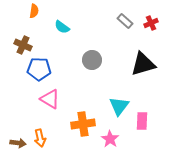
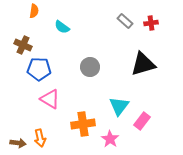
red cross: rotated 16 degrees clockwise
gray circle: moved 2 px left, 7 px down
pink rectangle: rotated 36 degrees clockwise
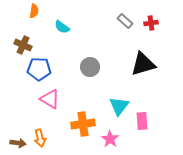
pink rectangle: rotated 42 degrees counterclockwise
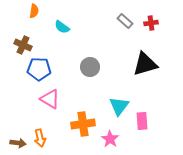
black triangle: moved 2 px right
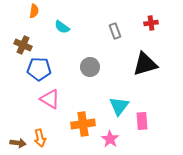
gray rectangle: moved 10 px left, 10 px down; rotated 28 degrees clockwise
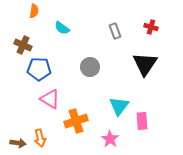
red cross: moved 4 px down; rotated 24 degrees clockwise
cyan semicircle: moved 1 px down
black triangle: rotated 40 degrees counterclockwise
orange cross: moved 7 px left, 3 px up; rotated 10 degrees counterclockwise
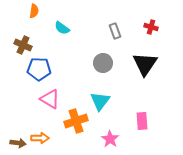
gray circle: moved 13 px right, 4 px up
cyan triangle: moved 19 px left, 5 px up
orange arrow: rotated 78 degrees counterclockwise
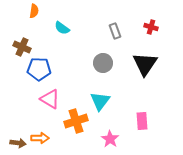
brown cross: moved 1 px left, 2 px down
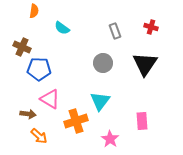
orange arrow: moved 1 px left, 2 px up; rotated 42 degrees clockwise
brown arrow: moved 10 px right, 29 px up
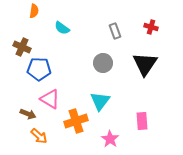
brown arrow: rotated 14 degrees clockwise
